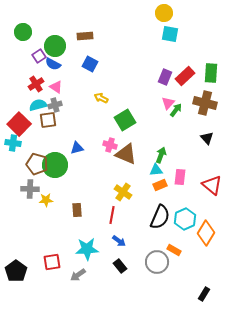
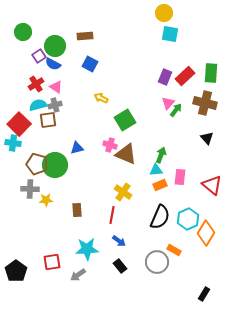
cyan hexagon at (185, 219): moved 3 px right
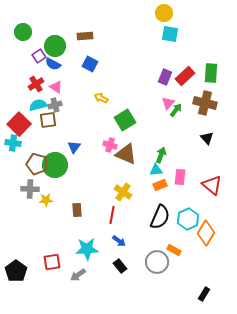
blue triangle at (77, 148): moved 3 px left, 1 px up; rotated 40 degrees counterclockwise
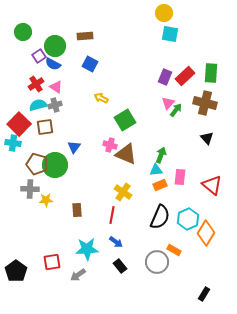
brown square at (48, 120): moved 3 px left, 7 px down
blue arrow at (119, 241): moved 3 px left, 1 px down
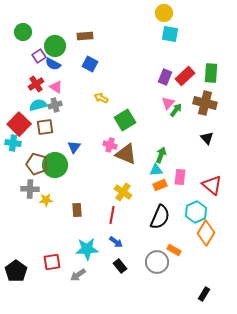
cyan hexagon at (188, 219): moved 8 px right, 7 px up
